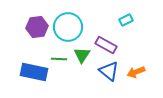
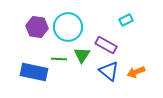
purple hexagon: rotated 15 degrees clockwise
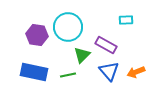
cyan rectangle: rotated 24 degrees clockwise
purple hexagon: moved 8 px down
green triangle: rotated 12 degrees clockwise
green line: moved 9 px right, 16 px down; rotated 14 degrees counterclockwise
blue triangle: rotated 10 degrees clockwise
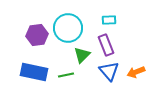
cyan rectangle: moved 17 px left
cyan circle: moved 1 px down
purple hexagon: rotated 15 degrees counterclockwise
purple rectangle: rotated 40 degrees clockwise
green line: moved 2 px left
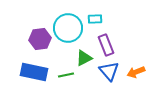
cyan rectangle: moved 14 px left, 1 px up
purple hexagon: moved 3 px right, 4 px down
green triangle: moved 2 px right, 3 px down; rotated 18 degrees clockwise
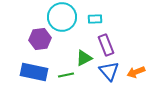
cyan circle: moved 6 px left, 11 px up
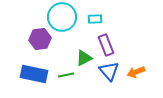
blue rectangle: moved 2 px down
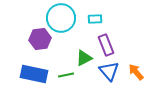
cyan circle: moved 1 px left, 1 px down
orange arrow: rotated 72 degrees clockwise
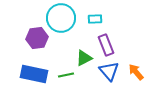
purple hexagon: moved 3 px left, 1 px up
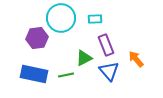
orange arrow: moved 13 px up
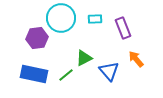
purple rectangle: moved 17 px right, 17 px up
green line: rotated 28 degrees counterclockwise
